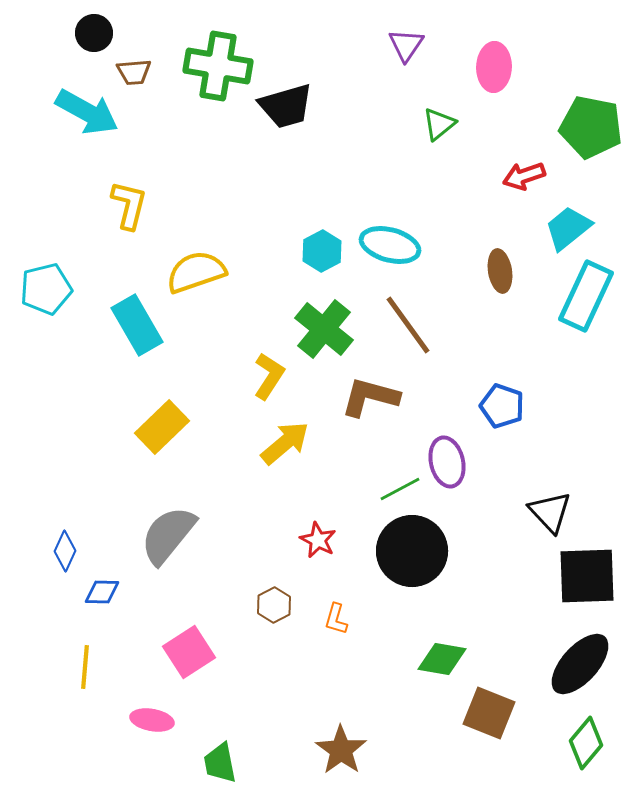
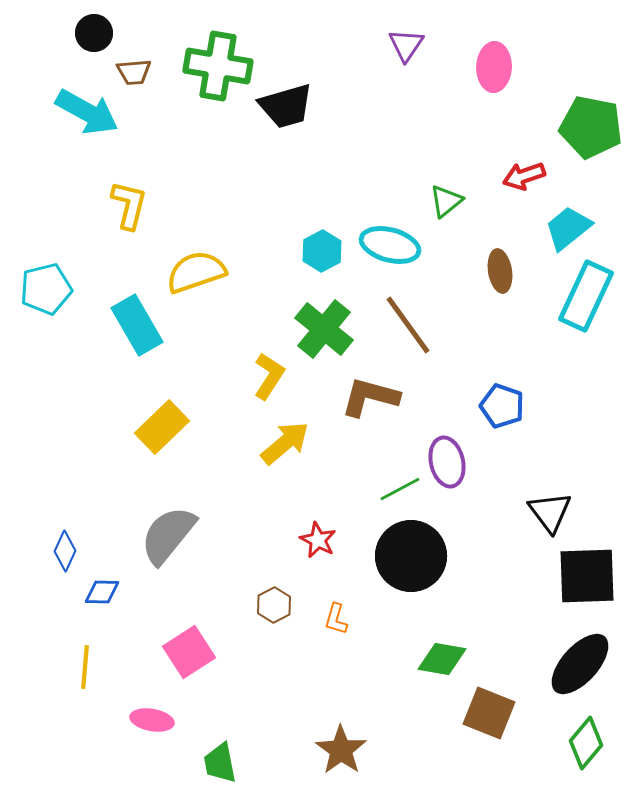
green triangle at (439, 124): moved 7 px right, 77 px down
black triangle at (550, 512): rotated 6 degrees clockwise
black circle at (412, 551): moved 1 px left, 5 px down
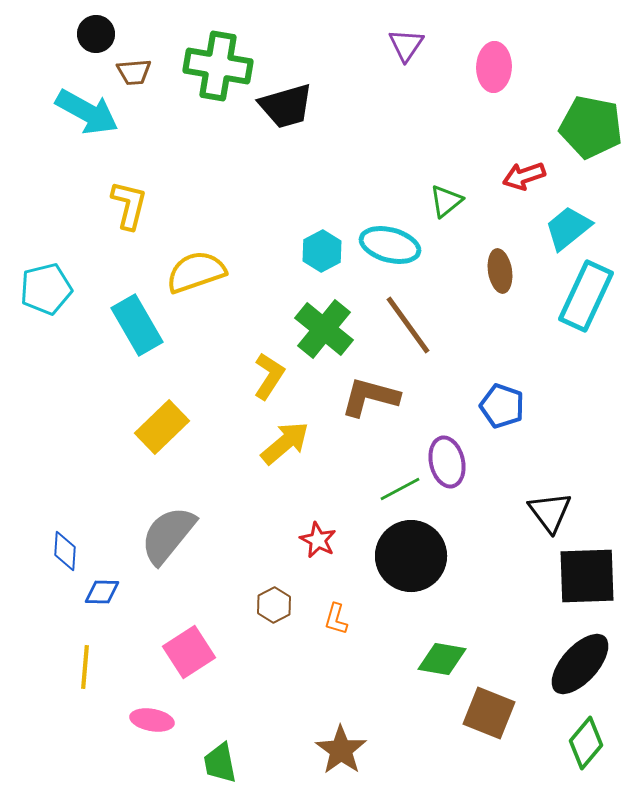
black circle at (94, 33): moved 2 px right, 1 px down
blue diamond at (65, 551): rotated 21 degrees counterclockwise
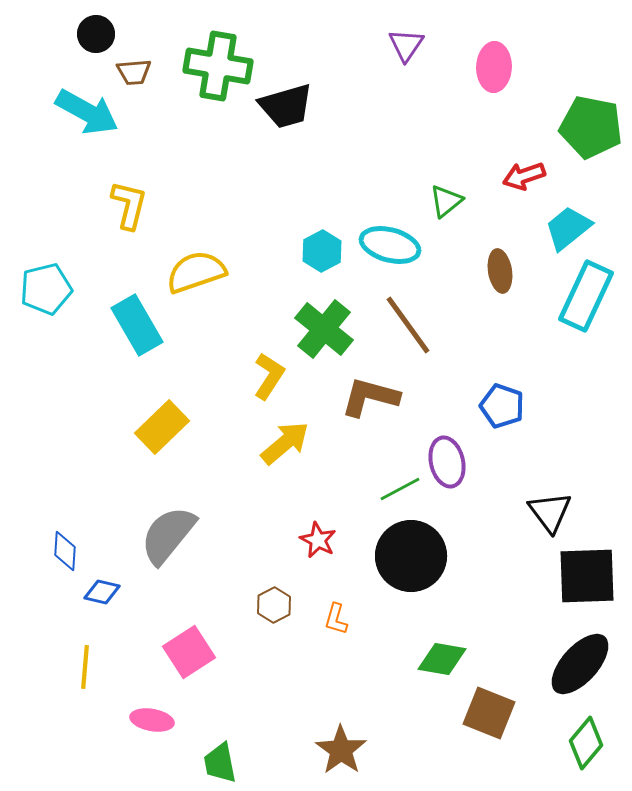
blue diamond at (102, 592): rotated 12 degrees clockwise
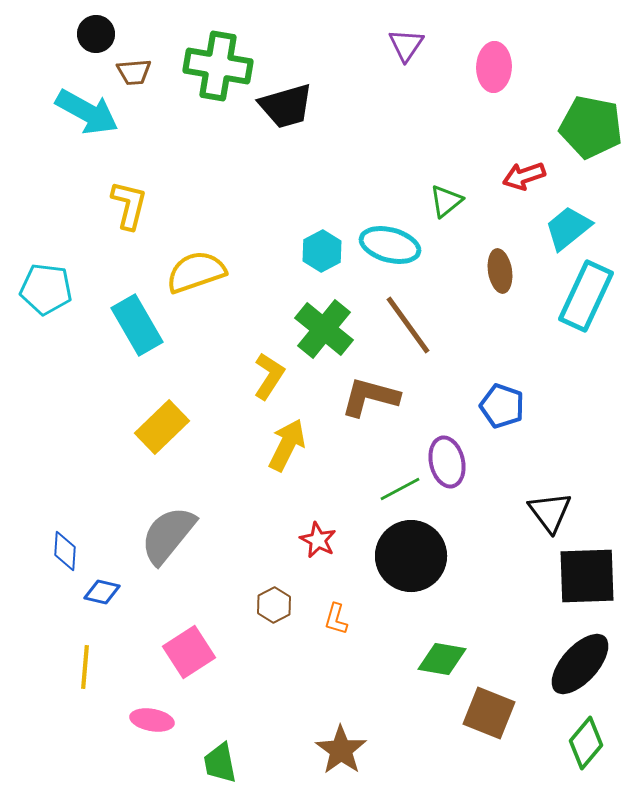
cyan pentagon at (46, 289): rotated 21 degrees clockwise
yellow arrow at (285, 443): moved 2 px right, 2 px down; rotated 24 degrees counterclockwise
